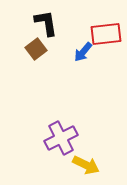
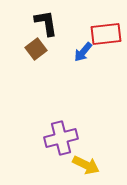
purple cross: rotated 12 degrees clockwise
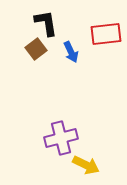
blue arrow: moved 12 px left; rotated 65 degrees counterclockwise
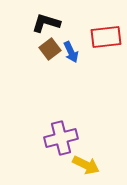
black L-shape: rotated 64 degrees counterclockwise
red rectangle: moved 3 px down
brown square: moved 14 px right
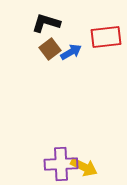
blue arrow: rotated 95 degrees counterclockwise
purple cross: moved 26 px down; rotated 12 degrees clockwise
yellow arrow: moved 2 px left, 2 px down
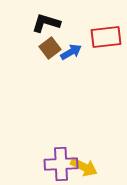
brown square: moved 1 px up
